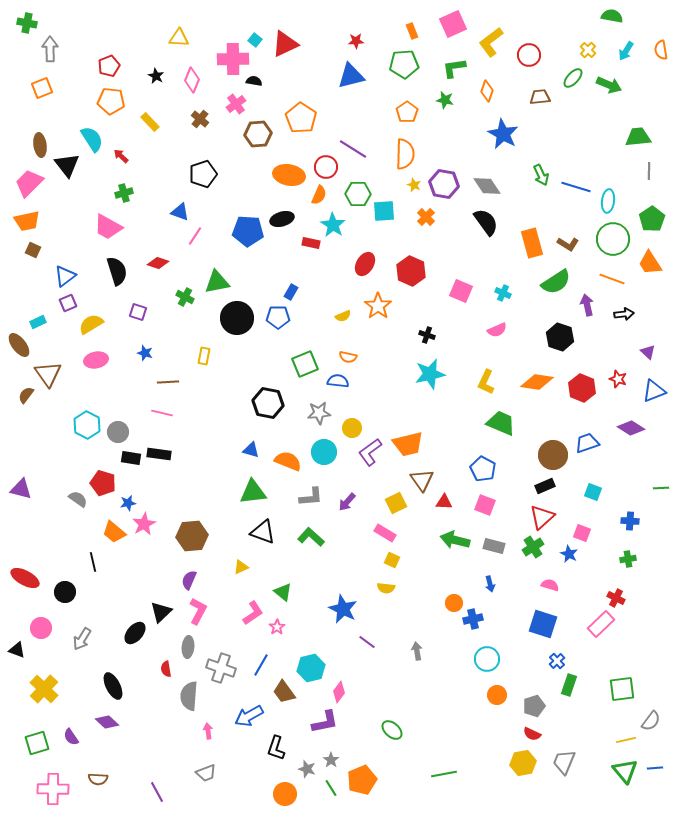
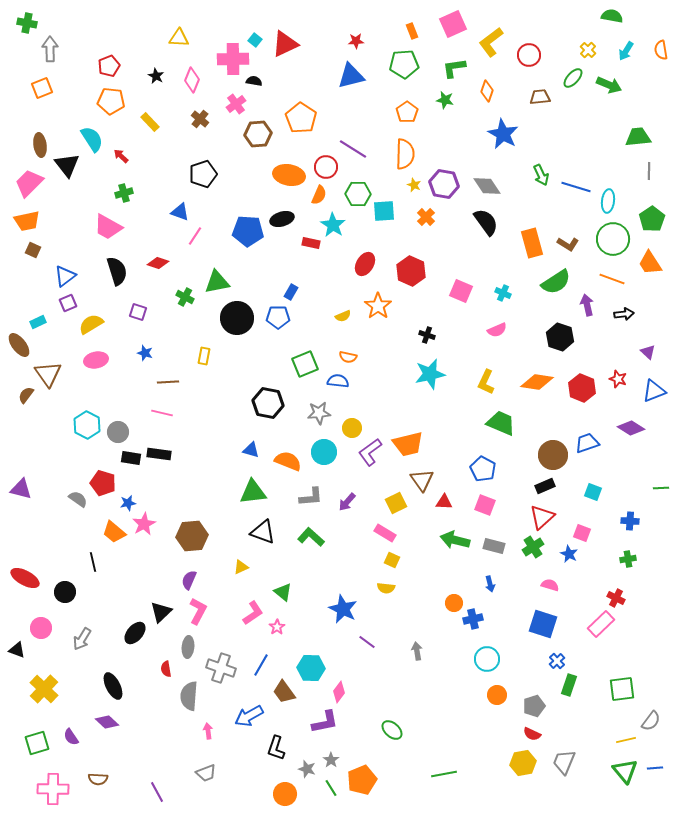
cyan hexagon at (311, 668): rotated 16 degrees clockwise
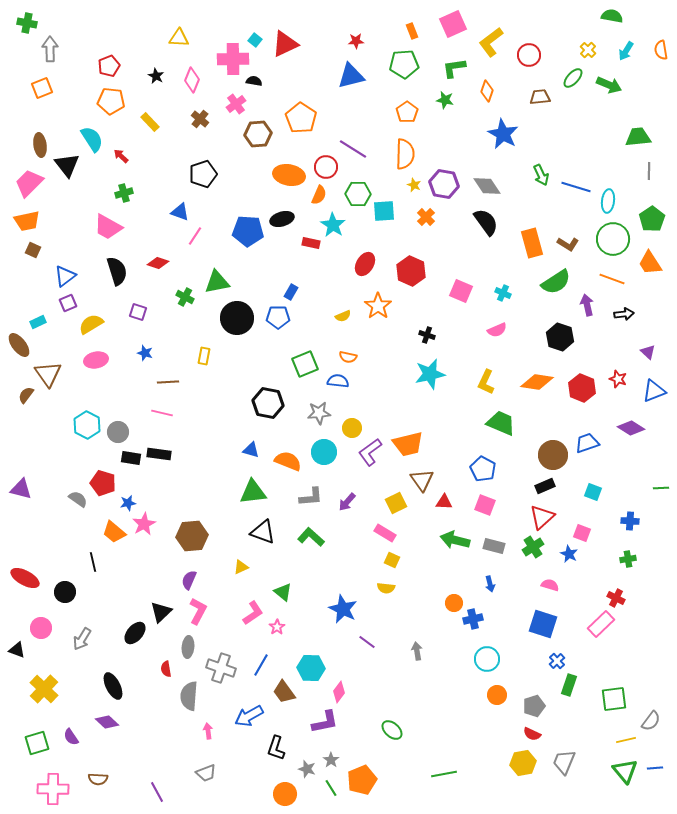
green square at (622, 689): moved 8 px left, 10 px down
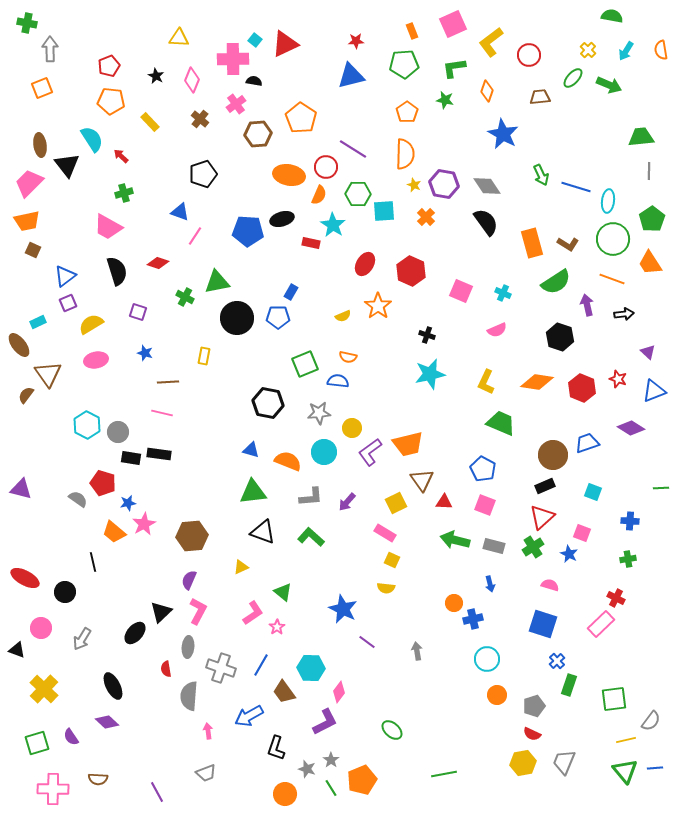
green trapezoid at (638, 137): moved 3 px right
purple L-shape at (325, 722): rotated 16 degrees counterclockwise
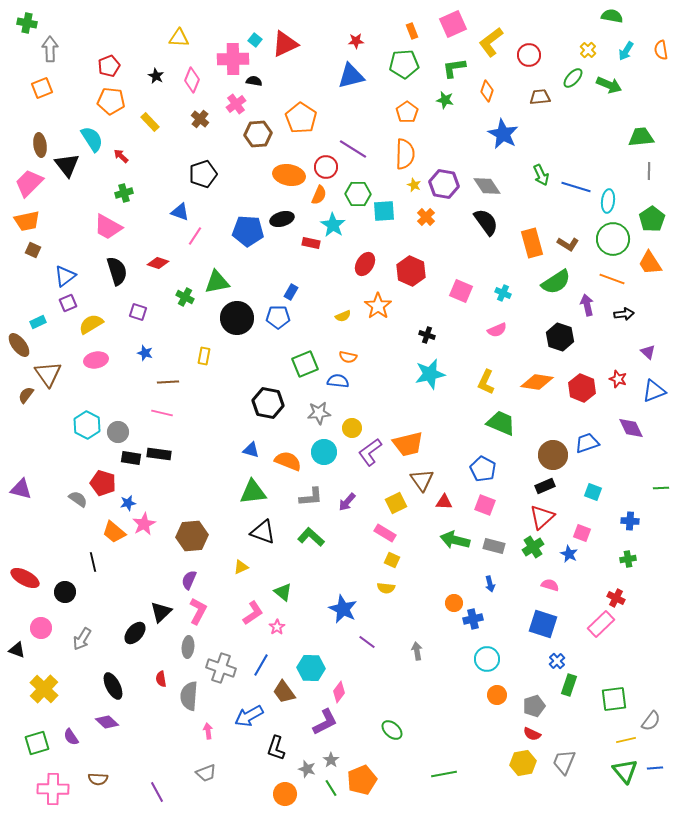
purple diamond at (631, 428): rotated 32 degrees clockwise
red semicircle at (166, 669): moved 5 px left, 10 px down
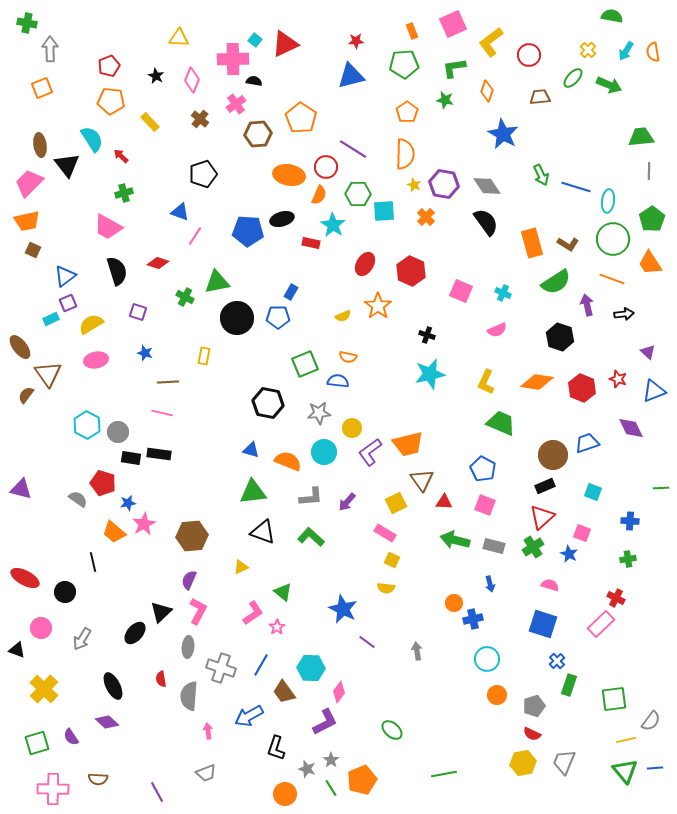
orange semicircle at (661, 50): moved 8 px left, 2 px down
cyan rectangle at (38, 322): moved 13 px right, 3 px up
brown ellipse at (19, 345): moved 1 px right, 2 px down
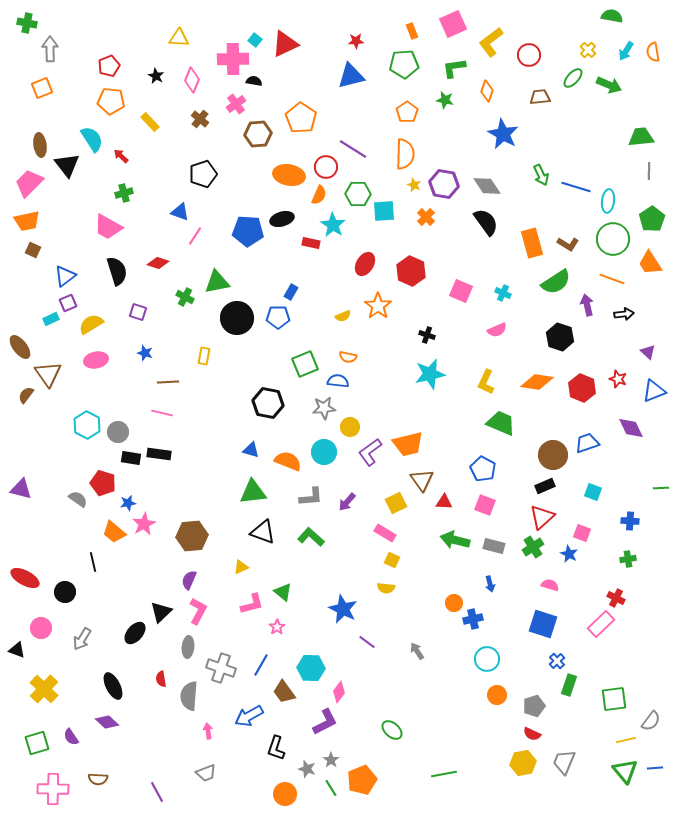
gray star at (319, 413): moved 5 px right, 5 px up
yellow circle at (352, 428): moved 2 px left, 1 px up
pink L-shape at (253, 613): moved 1 px left, 9 px up; rotated 20 degrees clockwise
gray arrow at (417, 651): rotated 24 degrees counterclockwise
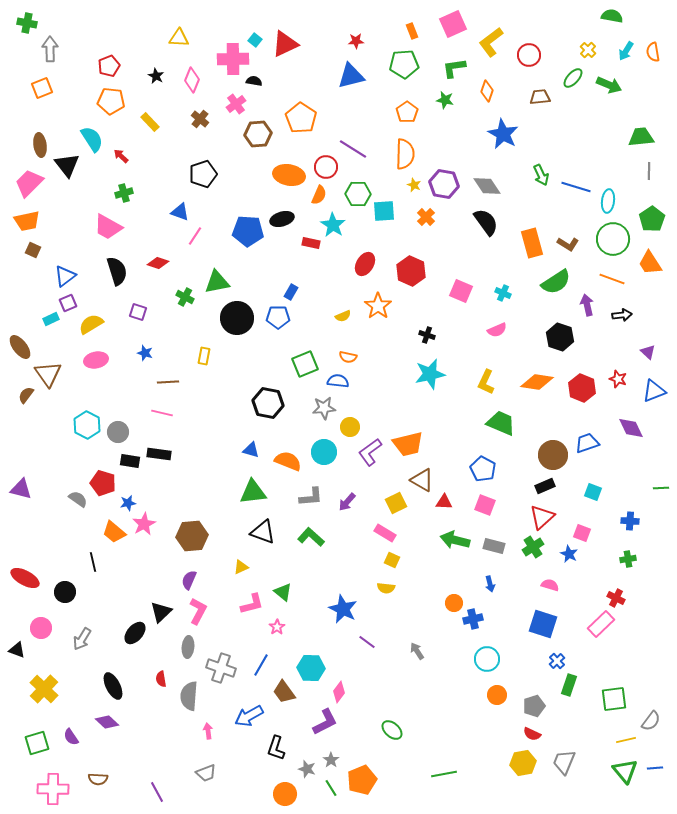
black arrow at (624, 314): moved 2 px left, 1 px down
black rectangle at (131, 458): moved 1 px left, 3 px down
brown triangle at (422, 480): rotated 25 degrees counterclockwise
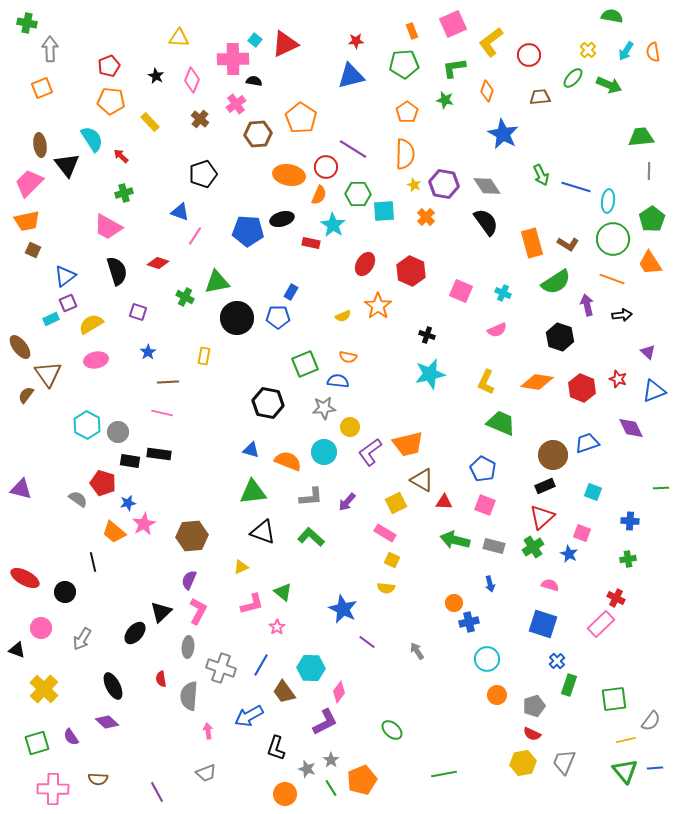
blue star at (145, 353): moved 3 px right, 1 px up; rotated 21 degrees clockwise
blue cross at (473, 619): moved 4 px left, 3 px down
